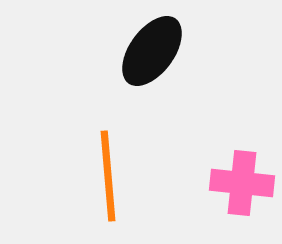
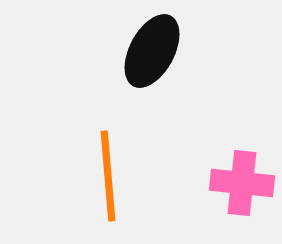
black ellipse: rotated 8 degrees counterclockwise
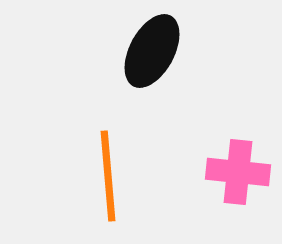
pink cross: moved 4 px left, 11 px up
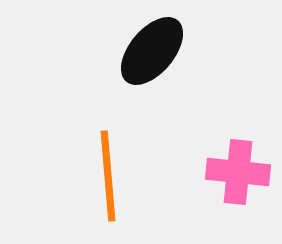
black ellipse: rotated 12 degrees clockwise
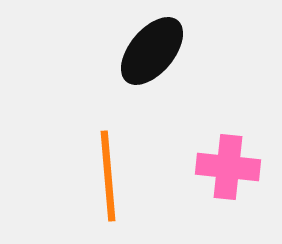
pink cross: moved 10 px left, 5 px up
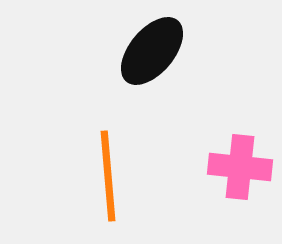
pink cross: moved 12 px right
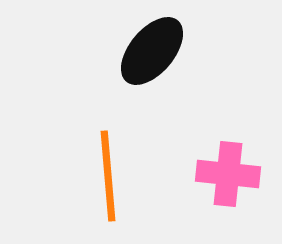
pink cross: moved 12 px left, 7 px down
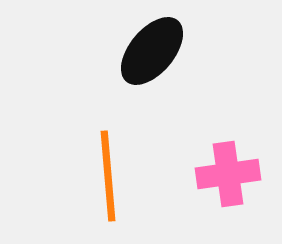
pink cross: rotated 14 degrees counterclockwise
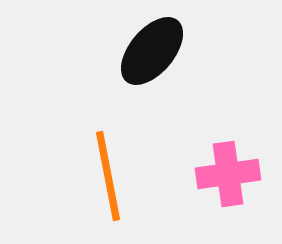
orange line: rotated 6 degrees counterclockwise
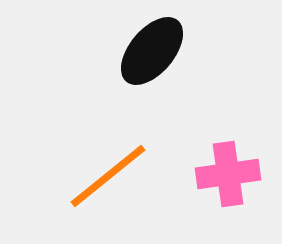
orange line: rotated 62 degrees clockwise
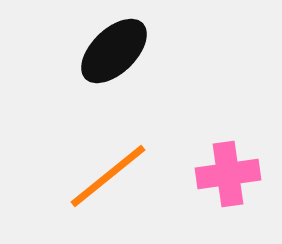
black ellipse: moved 38 px left; rotated 6 degrees clockwise
